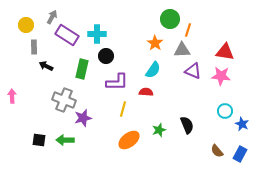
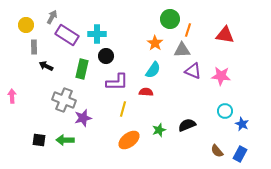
red triangle: moved 17 px up
black semicircle: rotated 90 degrees counterclockwise
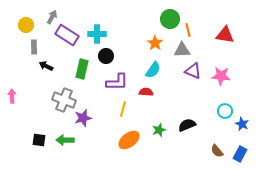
orange line: rotated 32 degrees counterclockwise
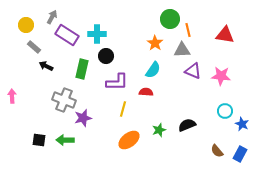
gray rectangle: rotated 48 degrees counterclockwise
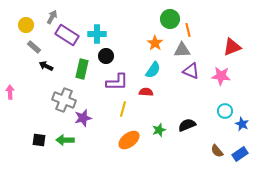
red triangle: moved 7 px right, 12 px down; rotated 30 degrees counterclockwise
purple triangle: moved 2 px left
pink arrow: moved 2 px left, 4 px up
blue rectangle: rotated 28 degrees clockwise
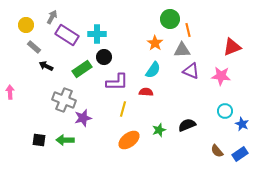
black circle: moved 2 px left, 1 px down
green rectangle: rotated 42 degrees clockwise
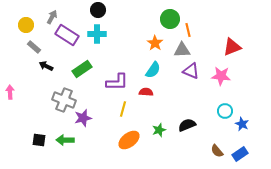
black circle: moved 6 px left, 47 px up
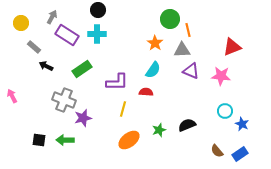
yellow circle: moved 5 px left, 2 px up
pink arrow: moved 2 px right, 4 px down; rotated 24 degrees counterclockwise
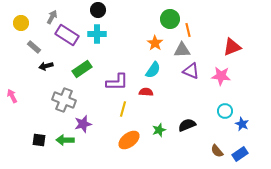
black arrow: rotated 40 degrees counterclockwise
purple star: moved 6 px down
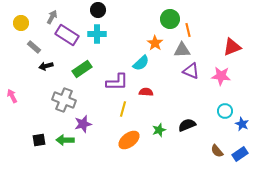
cyan semicircle: moved 12 px left, 7 px up; rotated 12 degrees clockwise
black square: rotated 16 degrees counterclockwise
